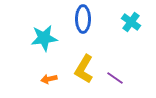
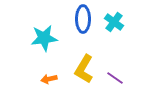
cyan cross: moved 17 px left
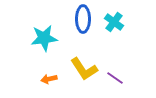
yellow L-shape: rotated 64 degrees counterclockwise
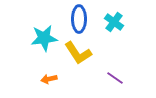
blue ellipse: moved 4 px left
yellow L-shape: moved 6 px left, 16 px up
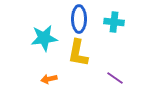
cyan cross: rotated 30 degrees counterclockwise
yellow L-shape: rotated 44 degrees clockwise
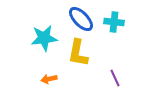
blue ellipse: moved 2 px right; rotated 44 degrees counterclockwise
purple line: rotated 30 degrees clockwise
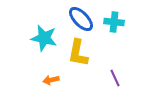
cyan star: rotated 20 degrees clockwise
orange arrow: moved 2 px right, 1 px down
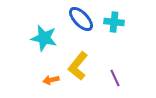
yellow L-shape: moved 13 px down; rotated 28 degrees clockwise
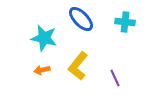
cyan cross: moved 11 px right
orange arrow: moved 9 px left, 10 px up
